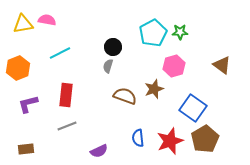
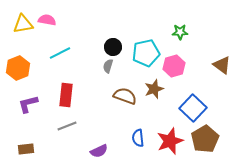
cyan pentagon: moved 7 px left, 20 px down; rotated 16 degrees clockwise
blue square: rotated 8 degrees clockwise
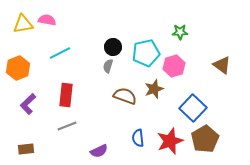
purple L-shape: rotated 30 degrees counterclockwise
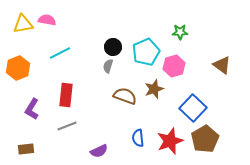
cyan pentagon: moved 1 px up; rotated 12 degrees counterclockwise
purple L-shape: moved 4 px right, 5 px down; rotated 15 degrees counterclockwise
